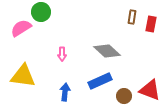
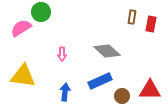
red triangle: rotated 20 degrees counterclockwise
brown circle: moved 2 px left
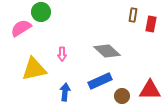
brown rectangle: moved 1 px right, 2 px up
yellow triangle: moved 11 px right, 7 px up; rotated 20 degrees counterclockwise
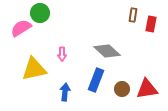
green circle: moved 1 px left, 1 px down
blue rectangle: moved 4 px left, 1 px up; rotated 45 degrees counterclockwise
red triangle: moved 3 px left, 1 px up; rotated 10 degrees counterclockwise
brown circle: moved 7 px up
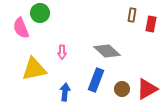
brown rectangle: moved 1 px left
pink semicircle: rotated 80 degrees counterclockwise
pink arrow: moved 2 px up
red triangle: rotated 20 degrees counterclockwise
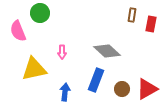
pink semicircle: moved 3 px left, 3 px down
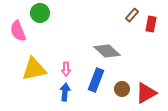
brown rectangle: rotated 32 degrees clockwise
pink arrow: moved 4 px right, 17 px down
red triangle: moved 1 px left, 4 px down
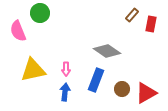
gray diamond: rotated 8 degrees counterclockwise
yellow triangle: moved 1 px left, 1 px down
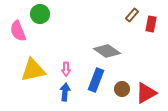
green circle: moved 1 px down
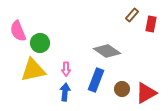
green circle: moved 29 px down
